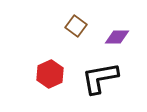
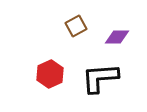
brown square: rotated 25 degrees clockwise
black L-shape: rotated 6 degrees clockwise
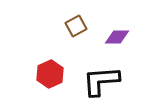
black L-shape: moved 1 px right, 3 px down
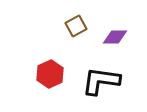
purple diamond: moved 2 px left
black L-shape: rotated 12 degrees clockwise
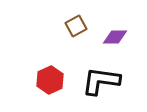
red hexagon: moved 6 px down
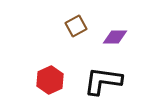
black L-shape: moved 2 px right
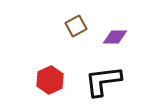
black L-shape: rotated 15 degrees counterclockwise
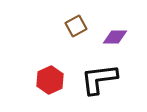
black L-shape: moved 4 px left, 2 px up
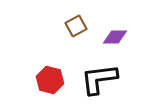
red hexagon: rotated 20 degrees counterclockwise
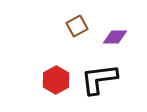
brown square: moved 1 px right
red hexagon: moved 6 px right; rotated 16 degrees clockwise
